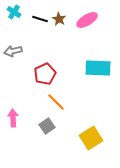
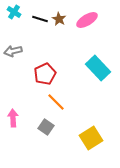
cyan rectangle: rotated 45 degrees clockwise
gray square: moved 1 px left, 1 px down; rotated 21 degrees counterclockwise
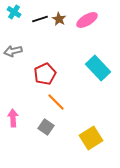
black line: rotated 35 degrees counterclockwise
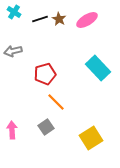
red pentagon: rotated 10 degrees clockwise
pink arrow: moved 1 px left, 12 px down
gray square: rotated 21 degrees clockwise
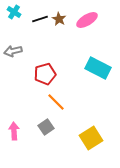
cyan rectangle: rotated 20 degrees counterclockwise
pink arrow: moved 2 px right, 1 px down
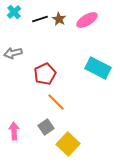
cyan cross: rotated 16 degrees clockwise
gray arrow: moved 2 px down
red pentagon: rotated 10 degrees counterclockwise
yellow square: moved 23 px left, 6 px down; rotated 15 degrees counterclockwise
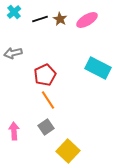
brown star: moved 1 px right
red pentagon: moved 1 px down
orange line: moved 8 px left, 2 px up; rotated 12 degrees clockwise
yellow square: moved 7 px down
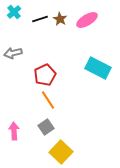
yellow square: moved 7 px left, 1 px down
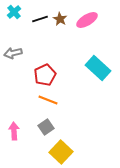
cyan rectangle: rotated 15 degrees clockwise
orange line: rotated 36 degrees counterclockwise
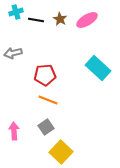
cyan cross: moved 2 px right; rotated 24 degrees clockwise
black line: moved 4 px left, 1 px down; rotated 28 degrees clockwise
red pentagon: rotated 20 degrees clockwise
